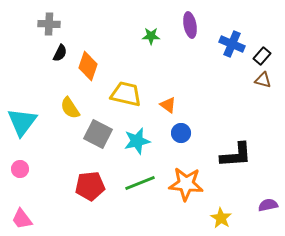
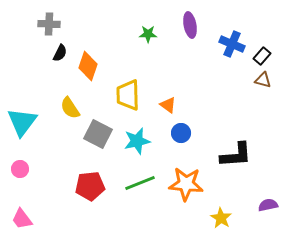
green star: moved 3 px left, 2 px up
yellow trapezoid: moved 2 px right, 1 px down; rotated 104 degrees counterclockwise
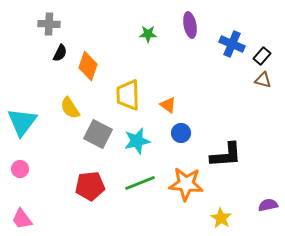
black L-shape: moved 10 px left
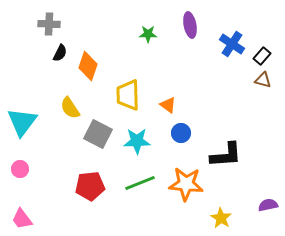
blue cross: rotated 10 degrees clockwise
cyan star: rotated 12 degrees clockwise
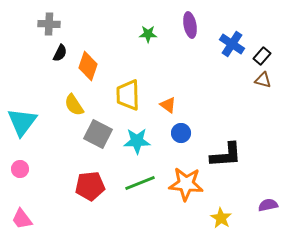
yellow semicircle: moved 4 px right, 3 px up
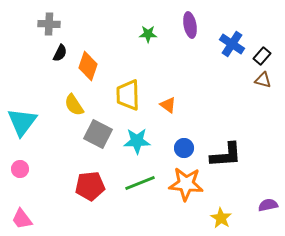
blue circle: moved 3 px right, 15 px down
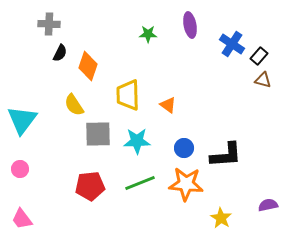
black rectangle: moved 3 px left
cyan triangle: moved 2 px up
gray square: rotated 28 degrees counterclockwise
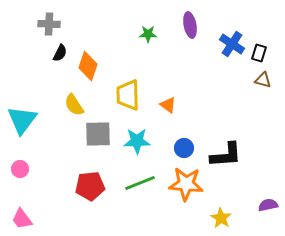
black rectangle: moved 3 px up; rotated 24 degrees counterclockwise
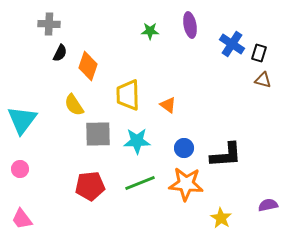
green star: moved 2 px right, 3 px up
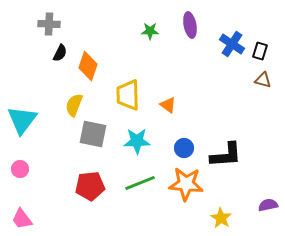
black rectangle: moved 1 px right, 2 px up
yellow semicircle: rotated 55 degrees clockwise
gray square: moved 5 px left; rotated 12 degrees clockwise
